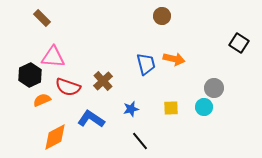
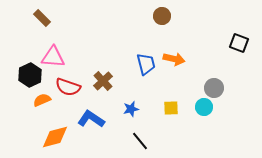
black square: rotated 12 degrees counterclockwise
orange diamond: rotated 12 degrees clockwise
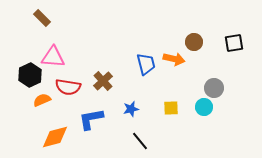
brown circle: moved 32 px right, 26 px down
black square: moved 5 px left; rotated 30 degrees counterclockwise
red semicircle: rotated 10 degrees counterclockwise
blue L-shape: rotated 44 degrees counterclockwise
